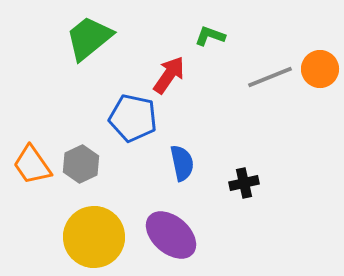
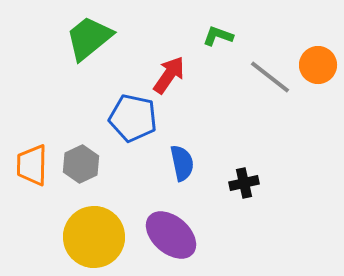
green L-shape: moved 8 px right
orange circle: moved 2 px left, 4 px up
gray line: rotated 60 degrees clockwise
orange trapezoid: rotated 36 degrees clockwise
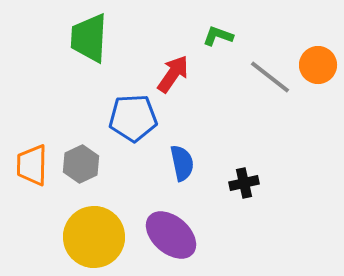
green trapezoid: rotated 48 degrees counterclockwise
red arrow: moved 4 px right, 1 px up
blue pentagon: rotated 15 degrees counterclockwise
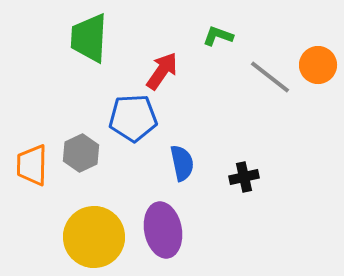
red arrow: moved 11 px left, 3 px up
gray hexagon: moved 11 px up
black cross: moved 6 px up
purple ellipse: moved 8 px left, 5 px up; rotated 38 degrees clockwise
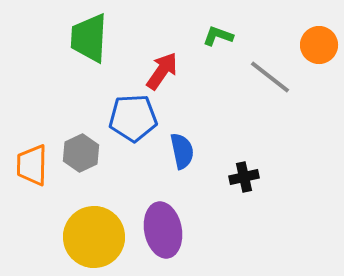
orange circle: moved 1 px right, 20 px up
blue semicircle: moved 12 px up
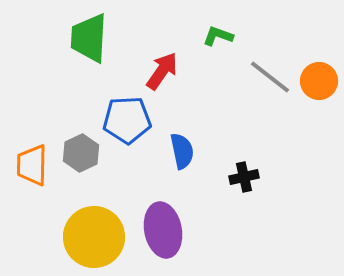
orange circle: moved 36 px down
blue pentagon: moved 6 px left, 2 px down
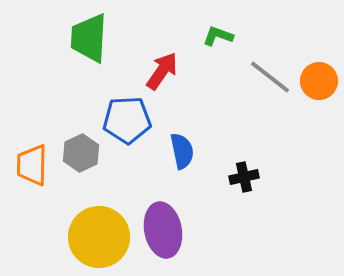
yellow circle: moved 5 px right
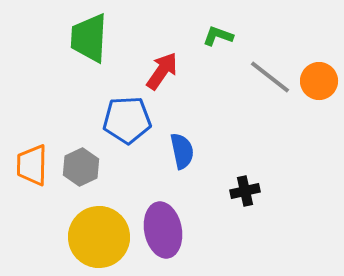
gray hexagon: moved 14 px down
black cross: moved 1 px right, 14 px down
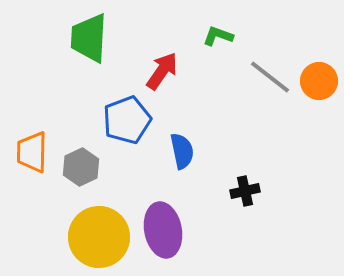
blue pentagon: rotated 18 degrees counterclockwise
orange trapezoid: moved 13 px up
